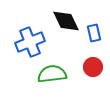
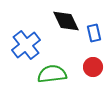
blue cross: moved 4 px left, 3 px down; rotated 16 degrees counterclockwise
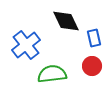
blue rectangle: moved 5 px down
red circle: moved 1 px left, 1 px up
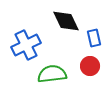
blue cross: rotated 12 degrees clockwise
red circle: moved 2 px left
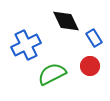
blue rectangle: rotated 18 degrees counterclockwise
green semicircle: rotated 20 degrees counterclockwise
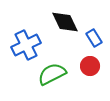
black diamond: moved 1 px left, 1 px down
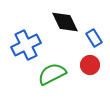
red circle: moved 1 px up
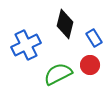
black diamond: moved 2 px down; rotated 40 degrees clockwise
green semicircle: moved 6 px right
